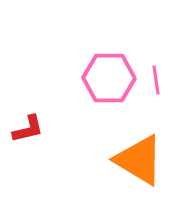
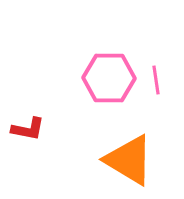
red L-shape: rotated 24 degrees clockwise
orange triangle: moved 10 px left
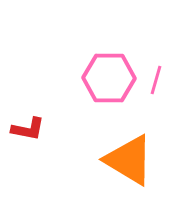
pink line: rotated 24 degrees clockwise
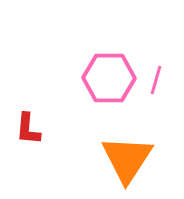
red L-shape: rotated 84 degrees clockwise
orange triangle: moved 2 px left, 1 px up; rotated 32 degrees clockwise
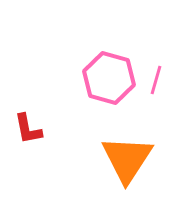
pink hexagon: rotated 15 degrees clockwise
red L-shape: rotated 16 degrees counterclockwise
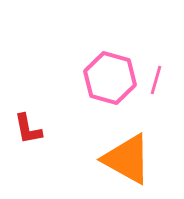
pink hexagon: moved 1 px right
orange triangle: rotated 34 degrees counterclockwise
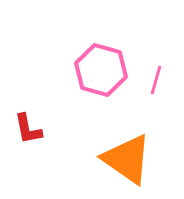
pink hexagon: moved 9 px left, 8 px up
orange triangle: rotated 6 degrees clockwise
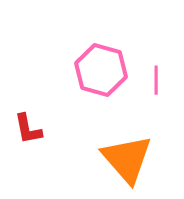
pink line: rotated 16 degrees counterclockwise
orange triangle: rotated 14 degrees clockwise
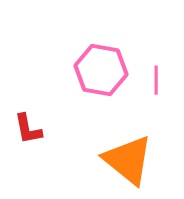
pink hexagon: rotated 6 degrees counterclockwise
orange triangle: moved 1 px right, 1 px down; rotated 10 degrees counterclockwise
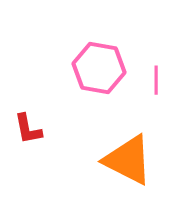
pink hexagon: moved 2 px left, 2 px up
orange triangle: rotated 12 degrees counterclockwise
